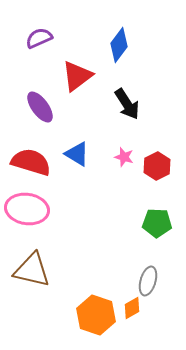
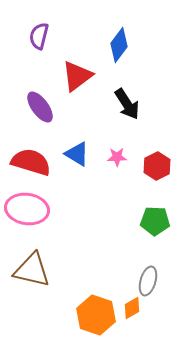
purple semicircle: moved 2 px up; rotated 52 degrees counterclockwise
pink star: moved 7 px left; rotated 18 degrees counterclockwise
green pentagon: moved 2 px left, 2 px up
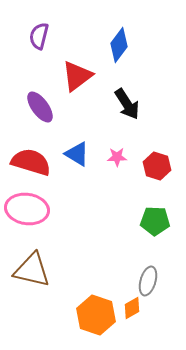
red hexagon: rotated 16 degrees counterclockwise
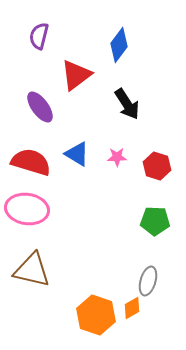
red triangle: moved 1 px left, 1 px up
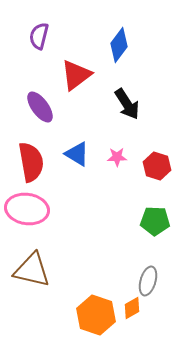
red semicircle: rotated 63 degrees clockwise
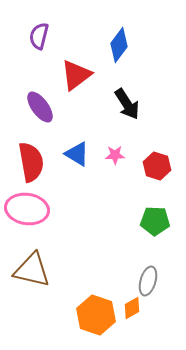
pink star: moved 2 px left, 2 px up
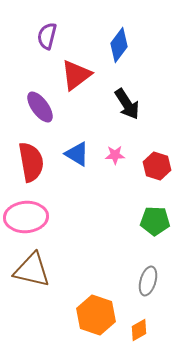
purple semicircle: moved 8 px right
pink ellipse: moved 1 px left, 8 px down; rotated 12 degrees counterclockwise
orange diamond: moved 7 px right, 22 px down
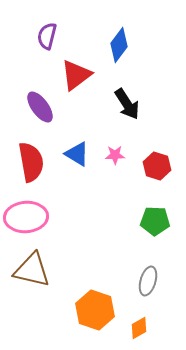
orange hexagon: moved 1 px left, 5 px up
orange diamond: moved 2 px up
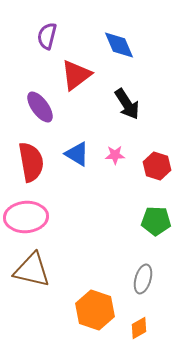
blue diamond: rotated 60 degrees counterclockwise
green pentagon: moved 1 px right
gray ellipse: moved 5 px left, 2 px up
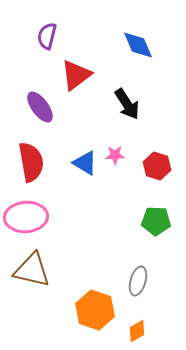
blue diamond: moved 19 px right
blue triangle: moved 8 px right, 9 px down
gray ellipse: moved 5 px left, 2 px down
orange diamond: moved 2 px left, 3 px down
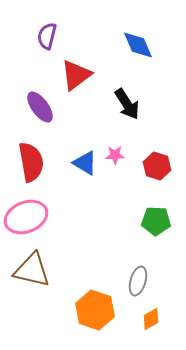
pink ellipse: rotated 18 degrees counterclockwise
orange diamond: moved 14 px right, 12 px up
